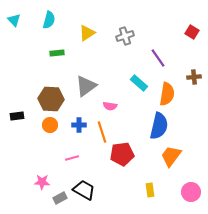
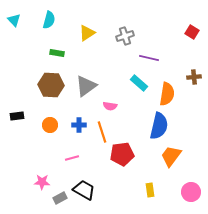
green rectangle: rotated 16 degrees clockwise
purple line: moved 9 px left; rotated 42 degrees counterclockwise
brown hexagon: moved 14 px up
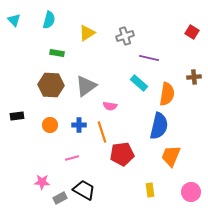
orange trapezoid: rotated 15 degrees counterclockwise
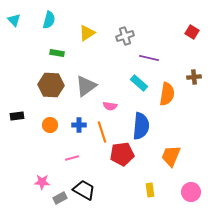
blue semicircle: moved 18 px left; rotated 8 degrees counterclockwise
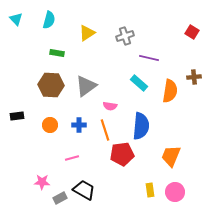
cyan triangle: moved 2 px right, 1 px up
orange semicircle: moved 3 px right, 3 px up
orange line: moved 3 px right, 2 px up
pink circle: moved 16 px left
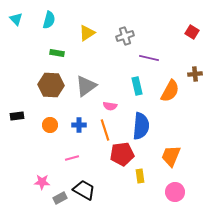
brown cross: moved 1 px right, 3 px up
cyan rectangle: moved 2 px left, 3 px down; rotated 36 degrees clockwise
orange semicircle: rotated 20 degrees clockwise
yellow rectangle: moved 10 px left, 14 px up
